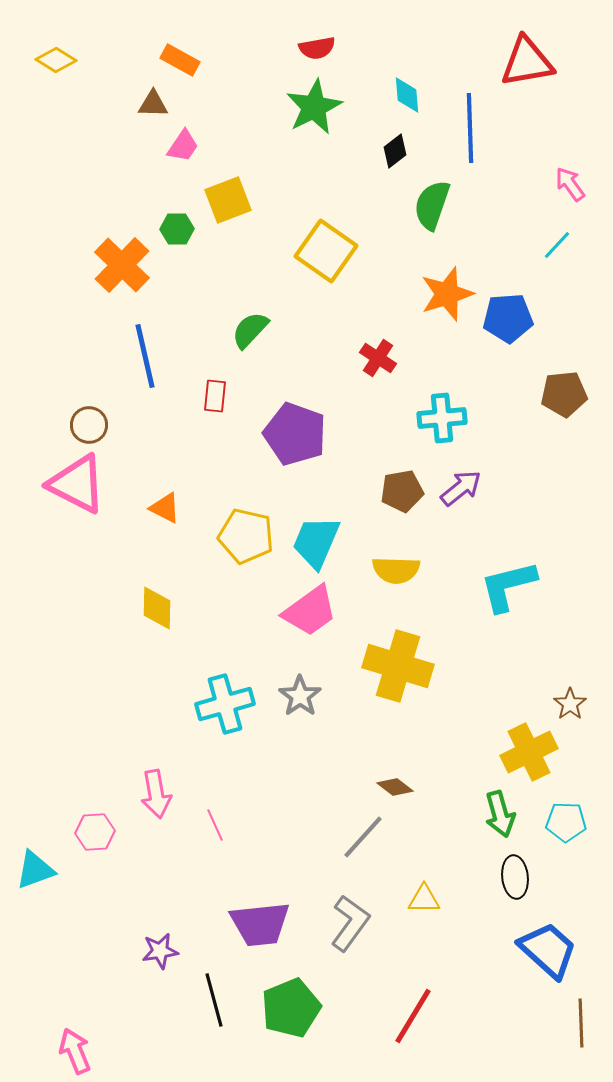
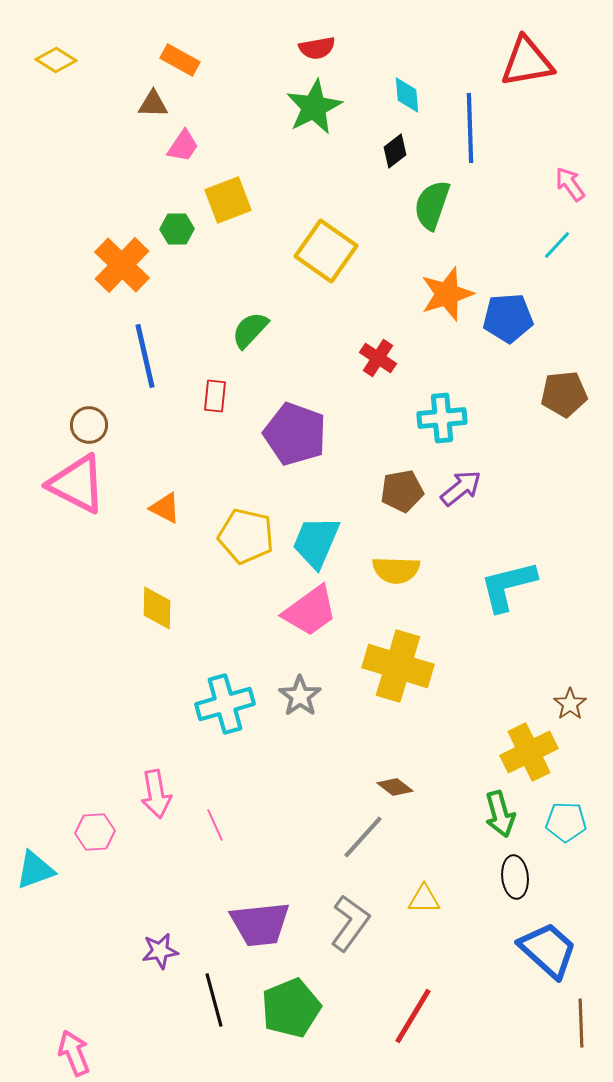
pink arrow at (75, 1051): moved 1 px left, 2 px down
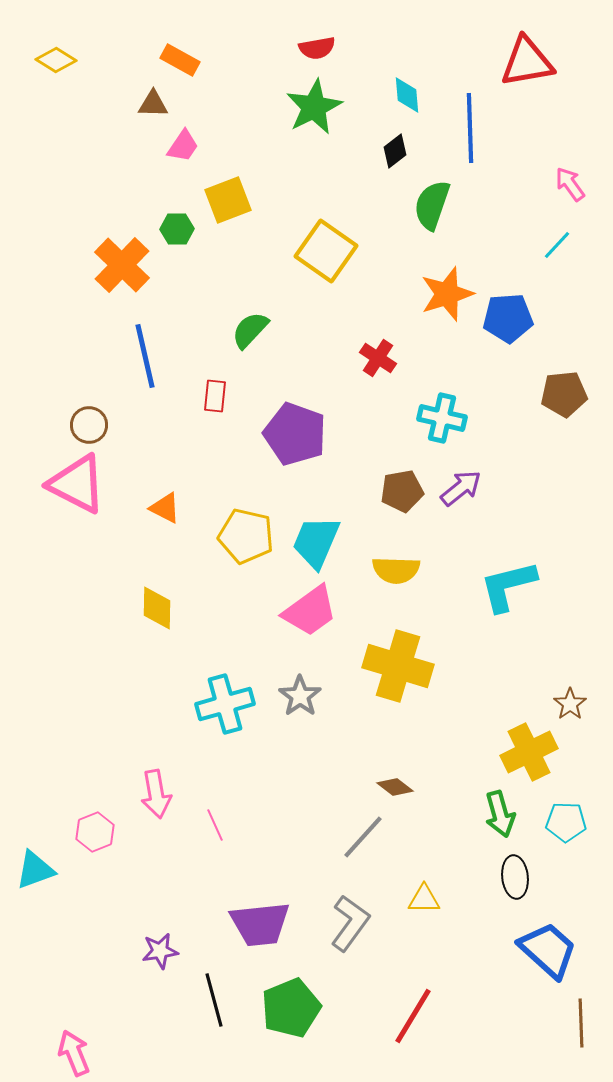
cyan cross at (442, 418): rotated 18 degrees clockwise
pink hexagon at (95, 832): rotated 18 degrees counterclockwise
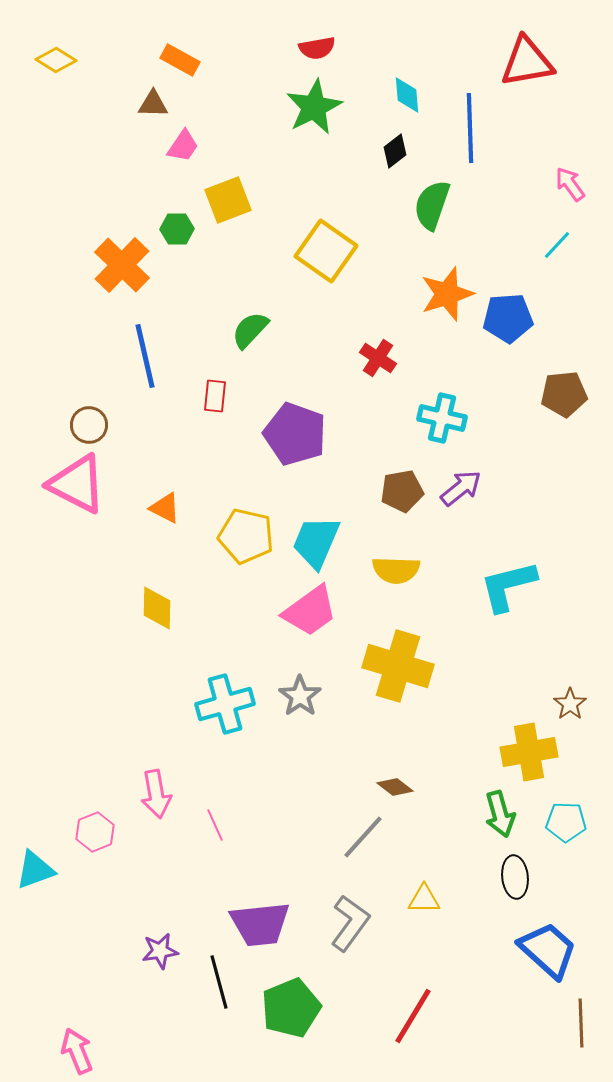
yellow cross at (529, 752): rotated 16 degrees clockwise
black line at (214, 1000): moved 5 px right, 18 px up
pink arrow at (74, 1053): moved 3 px right, 2 px up
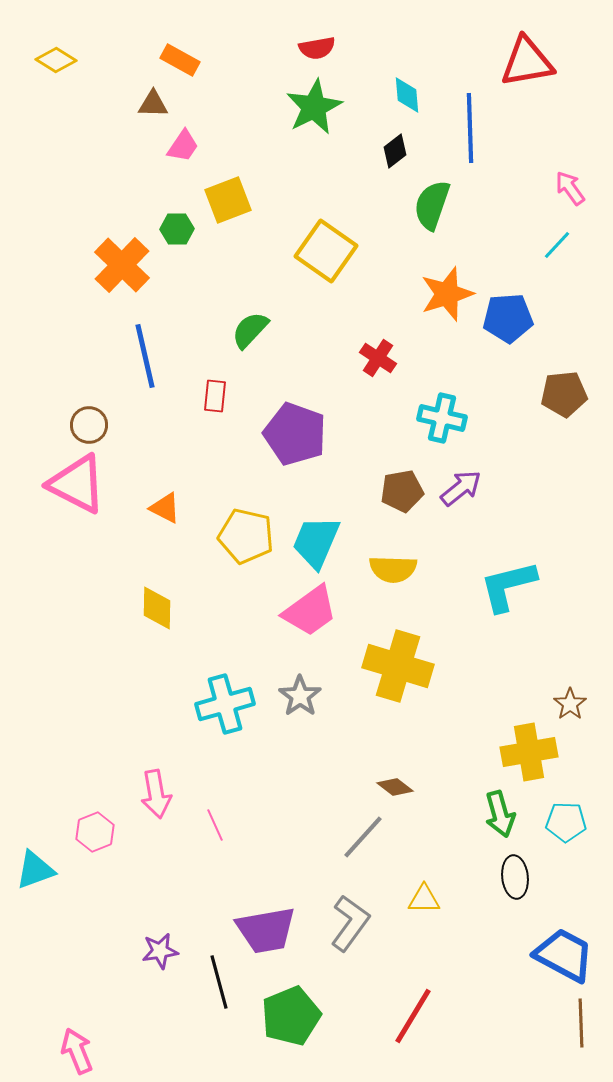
pink arrow at (570, 184): moved 4 px down
yellow semicircle at (396, 570): moved 3 px left, 1 px up
purple trapezoid at (260, 924): moved 6 px right, 6 px down; rotated 4 degrees counterclockwise
blue trapezoid at (548, 950): moved 16 px right, 5 px down; rotated 14 degrees counterclockwise
green pentagon at (291, 1008): moved 8 px down
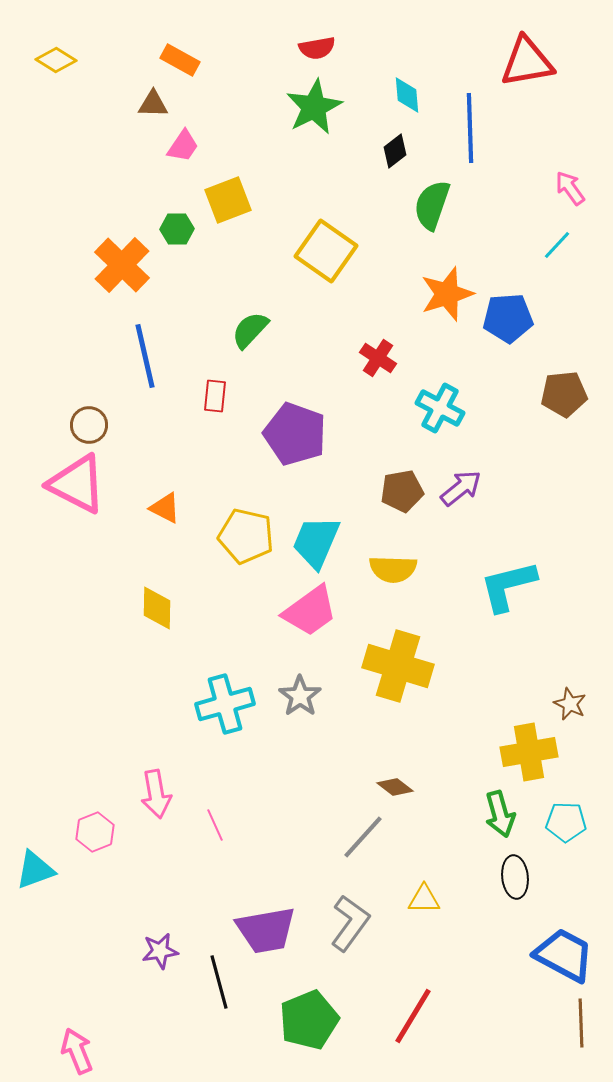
cyan cross at (442, 418): moved 2 px left, 10 px up; rotated 15 degrees clockwise
brown star at (570, 704): rotated 12 degrees counterclockwise
green pentagon at (291, 1016): moved 18 px right, 4 px down
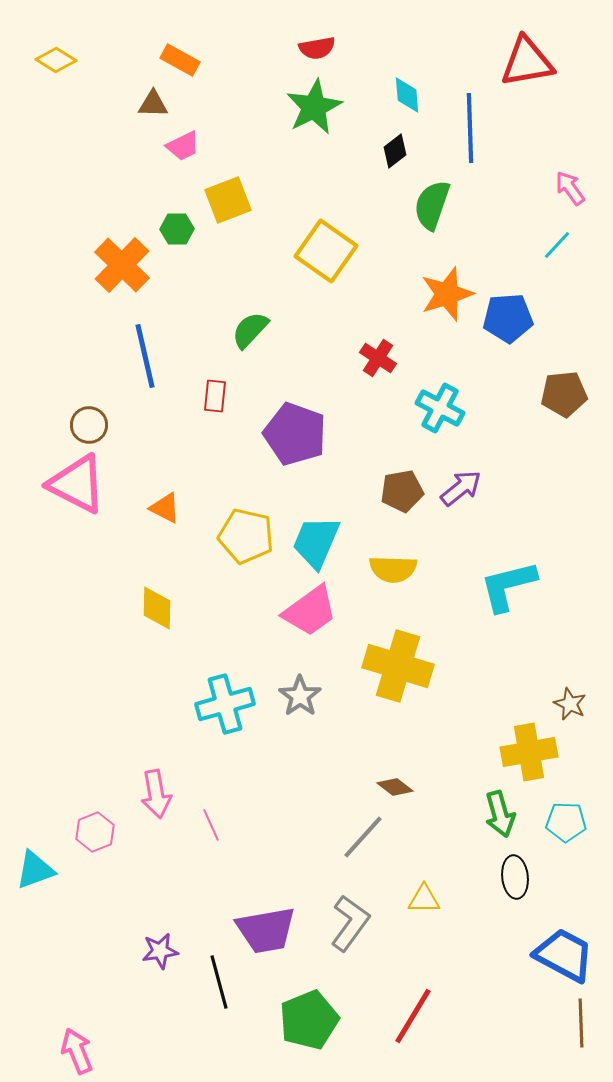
pink trapezoid at (183, 146): rotated 30 degrees clockwise
pink line at (215, 825): moved 4 px left
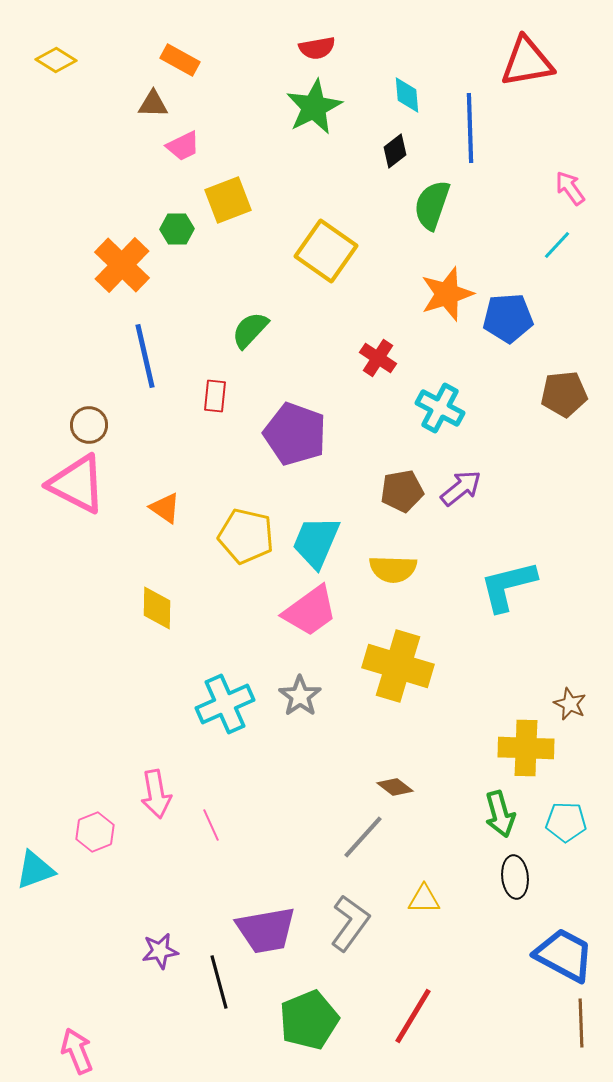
orange triangle at (165, 508): rotated 8 degrees clockwise
cyan cross at (225, 704): rotated 8 degrees counterclockwise
yellow cross at (529, 752): moved 3 px left, 4 px up; rotated 12 degrees clockwise
